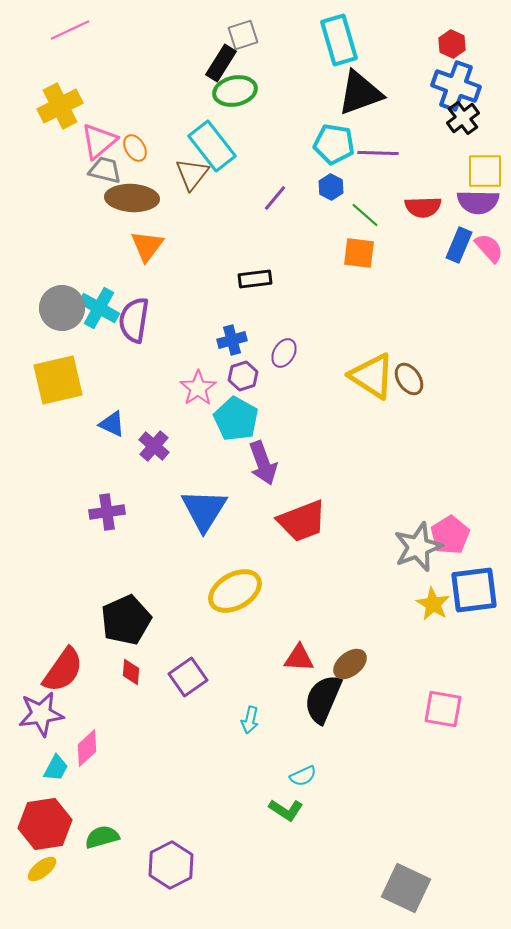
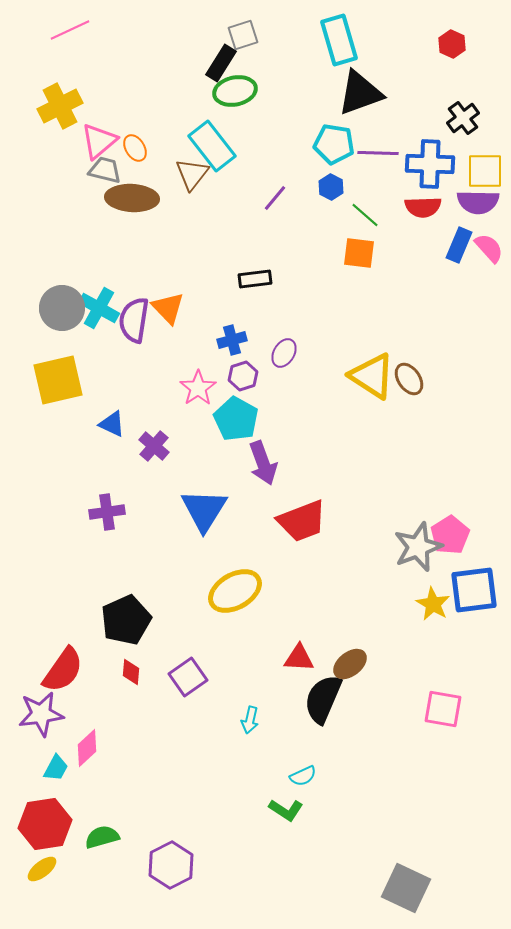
blue cross at (456, 86): moved 26 px left, 78 px down; rotated 18 degrees counterclockwise
orange triangle at (147, 246): moved 21 px right, 62 px down; rotated 21 degrees counterclockwise
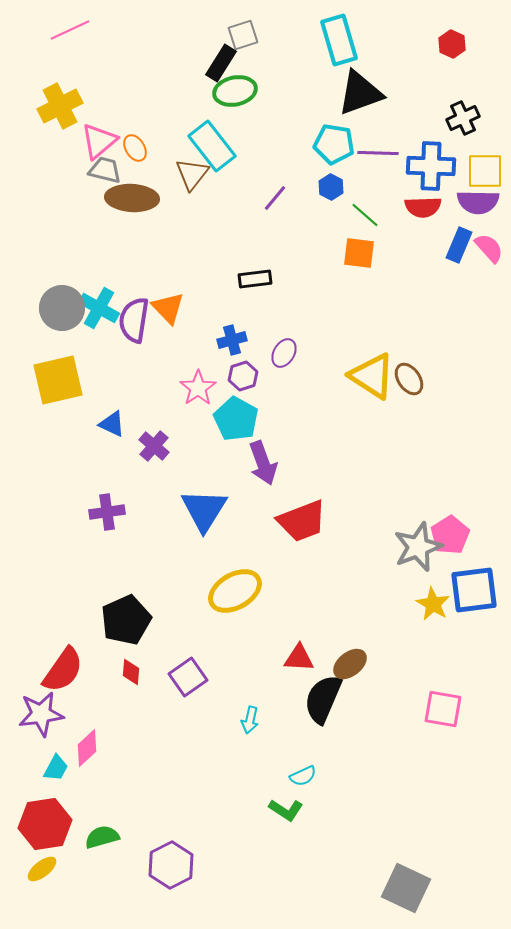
black cross at (463, 118): rotated 12 degrees clockwise
blue cross at (430, 164): moved 1 px right, 2 px down
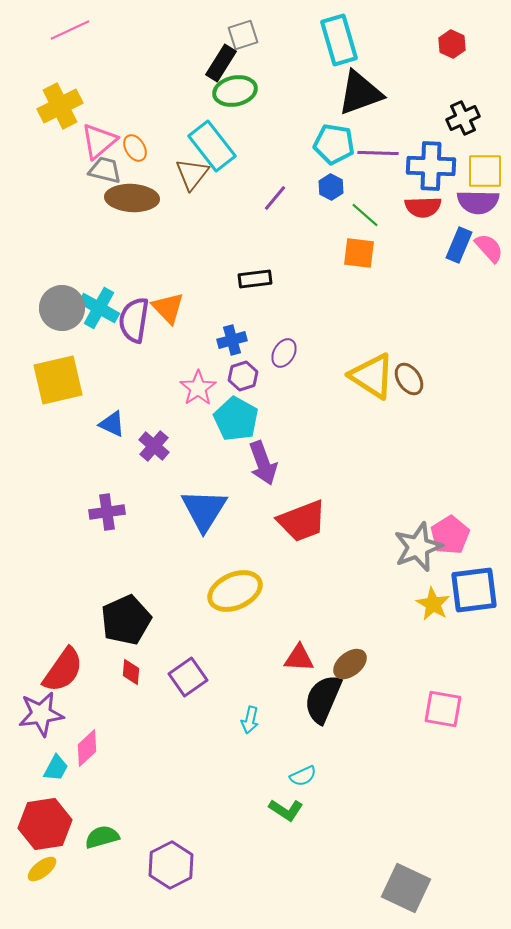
yellow ellipse at (235, 591): rotated 6 degrees clockwise
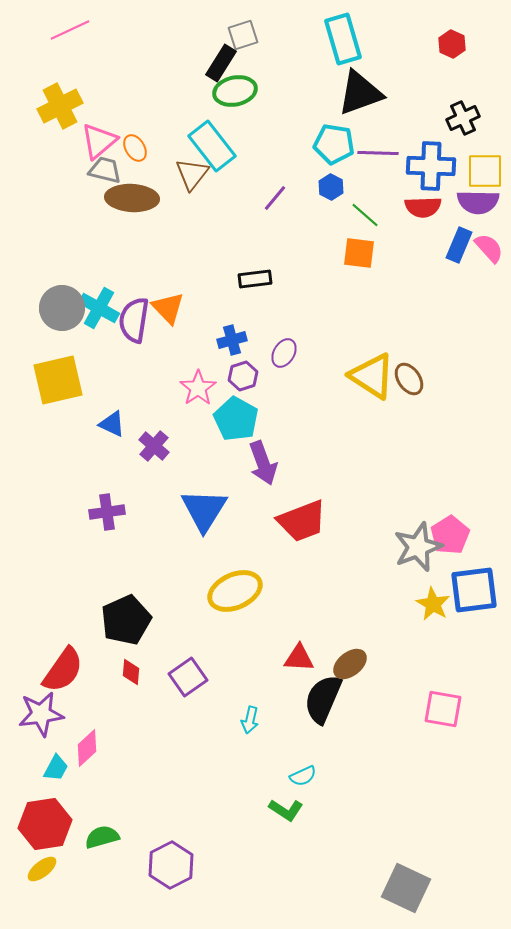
cyan rectangle at (339, 40): moved 4 px right, 1 px up
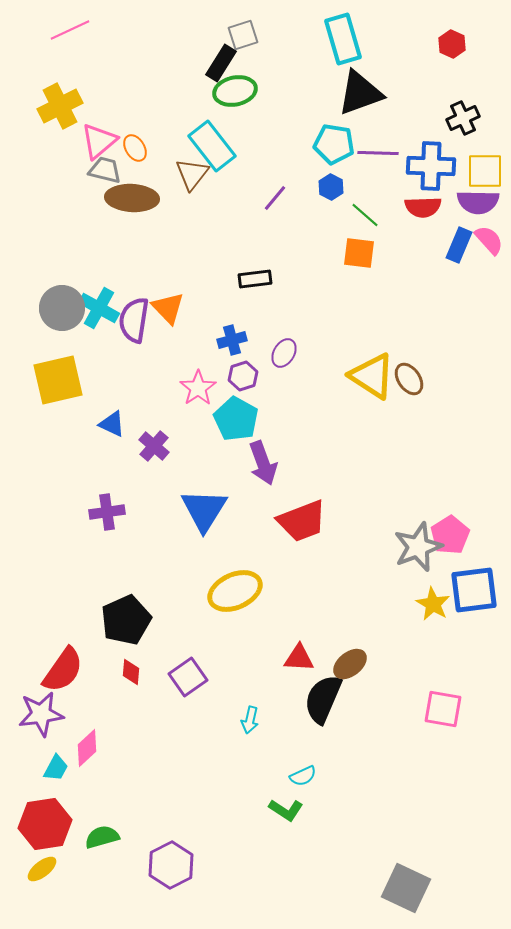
pink semicircle at (489, 248): moved 8 px up
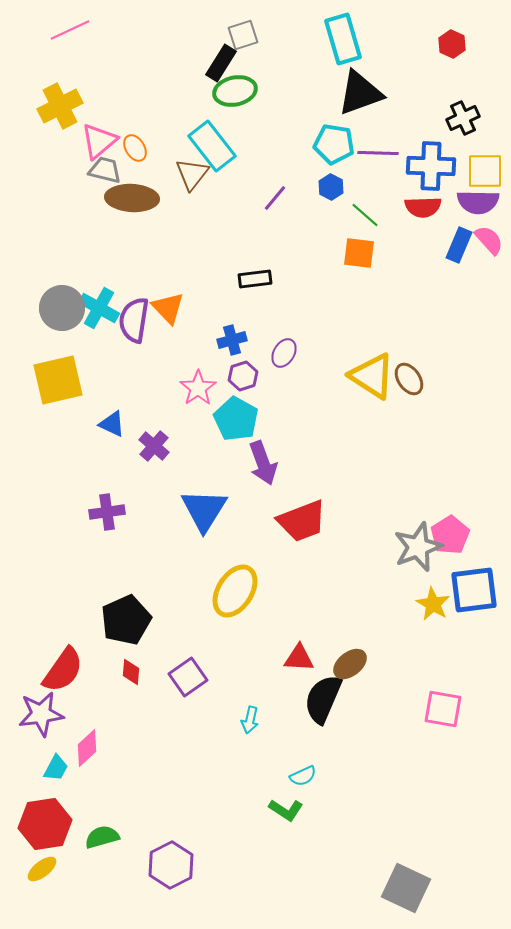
yellow ellipse at (235, 591): rotated 34 degrees counterclockwise
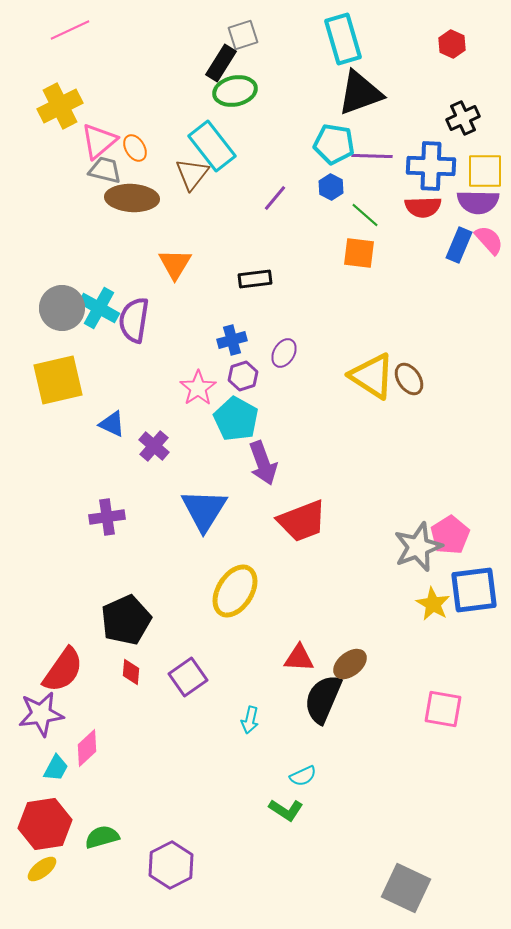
purple line at (378, 153): moved 6 px left, 3 px down
orange triangle at (168, 308): moved 7 px right, 44 px up; rotated 15 degrees clockwise
purple cross at (107, 512): moved 5 px down
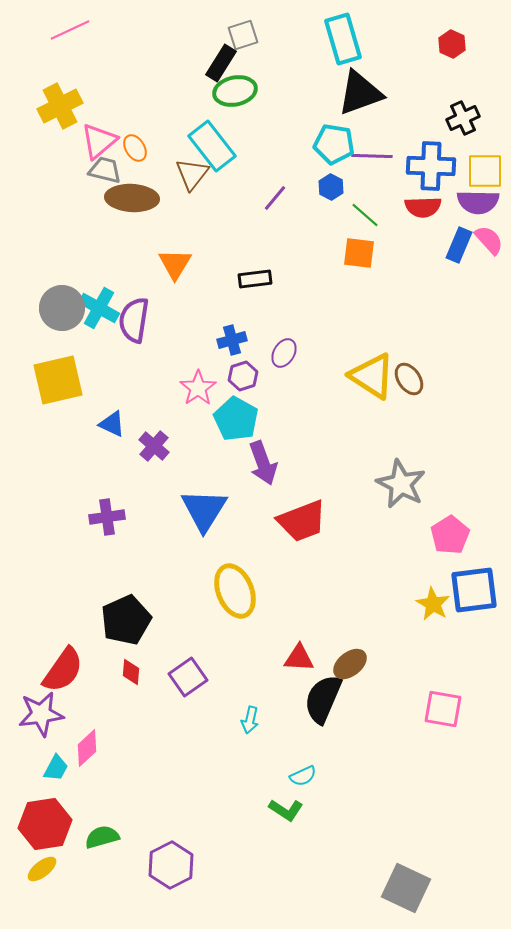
gray star at (418, 547): moved 17 px left, 63 px up; rotated 24 degrees counterclockwise
yellow ellipse at (235, 591): rotated 54 degrees counterclockwise
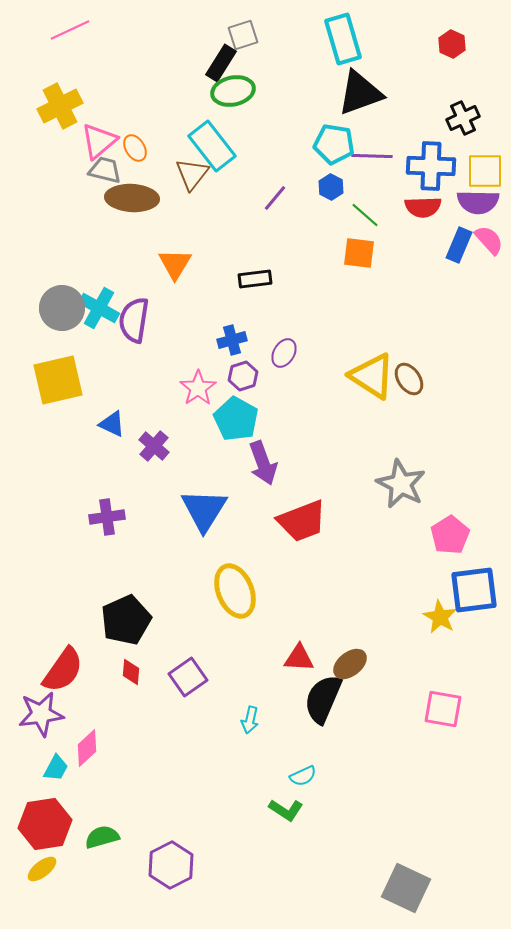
green ellipse at (235, 91): moved 2 px left
yellow star at (433, 604): moved 7 px right, 13 px down
